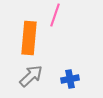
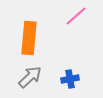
pink line: moved 21 px right, 1 px down; rotated 30 degrees clockwise
gray arrow: moved 1 px left, 1 px down
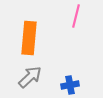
pink line: rotated 35 degrees counterclockwise
blue cross: moved 6 px down
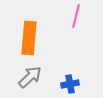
blue cross: moved 1 px up
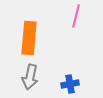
gray arrow: rotated 145 degrees clockwise
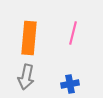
pink line: moved 3 px left, 17 px down
gray arrow: moved 4 px left
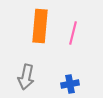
orange rectangle: moved 11 px right, 12 px up
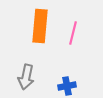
blue cross: moved 3 px left, 2 px down
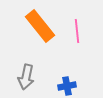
orange rectangle: rotated 44 degrees counterclockwise
pink line: moved 4 px right, 2 px up; rotated 20 degrees counterclockwise
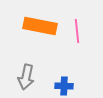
orange rectangle: rotated 40 degrees counterclockwise
blue cross: moved 3 px left; rotated 12 degrees clockwise
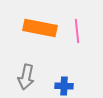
orange rectangle: moved 2 px down
